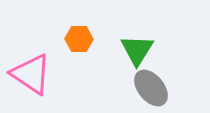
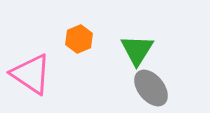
orange hexagon: rotated 24 degrees counterclockwise
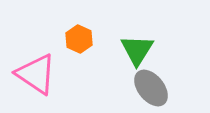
orange hexagon: rotated 12 degrees counterclockwise
pink triangle: moved 5 px right
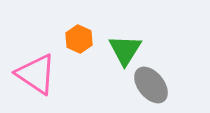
green triangle: moved 12 px left
gray ellipse: moved 3 px up
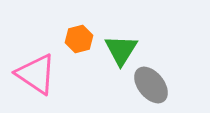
orange hexagon: rotated 20 degrees clockwise
green triangle: moved 4 px left
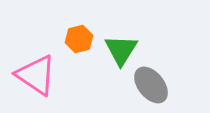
pink triangle: moved 1 px down
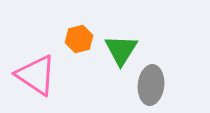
gray ellipse: rotated 45 degrees clockwise
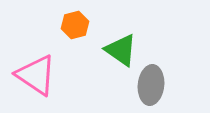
orange hexagon: moved 4 px left, 14 px up
green triangle: rotated 27 degrees counterclockwise
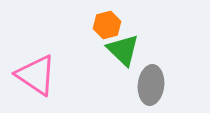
orange hexagon: moved 32 px right
green triangle: moved 2 px right; rotated 9 degrees clockwise
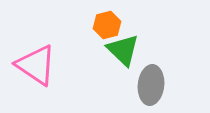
pink triangle: moved 10 px up
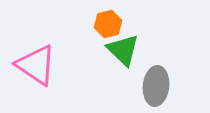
orange hexagon: moved 1 px right, 1 px up
gray ellipse: moved 5 px right, 1 px down
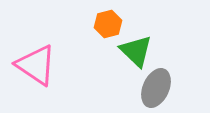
green triangle: moved 13 px right, 1 px down
gray ellipse: moved 2 px down; rotated 18 degrees clockwise
